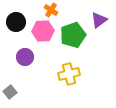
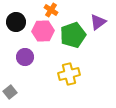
purple triangle: moved 1 px left, 2 px down
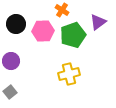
orange cross: moved 11 px right
black circle: moved 2 px down
purple circle: moved 14 px left, 4 px down
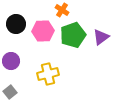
purple triangle: moved 3 px right, 15 px down
yellow cross: moved 21 px left
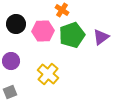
green pentagon: moved 1 px left
yellow cross: rotated 35 degrees counterclockwise
gray square: rotated 16 degrees clockwise
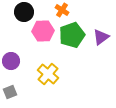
black circle: moved 8 px right, 12 px up
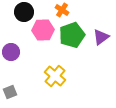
pink hexagon: moved 1 px up
purple circle: moved 9 px up
yellow cross: moved 7 px right, 2 px down
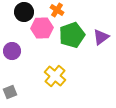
orange cross: moved 5 px left
pink hexagon: moved 1 px left, 2 px up
purple circle: moved 1 px right, 1 px up
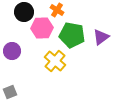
green pentagon: rotated 30 degrees clockwise
yellow cross: moved 15 px up
